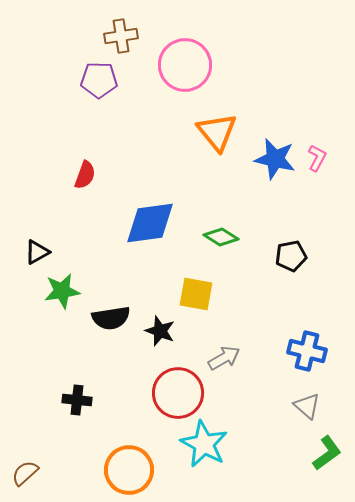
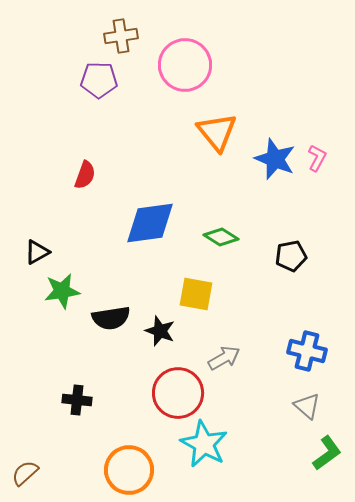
blue star: rotated 9 degrees clockwise
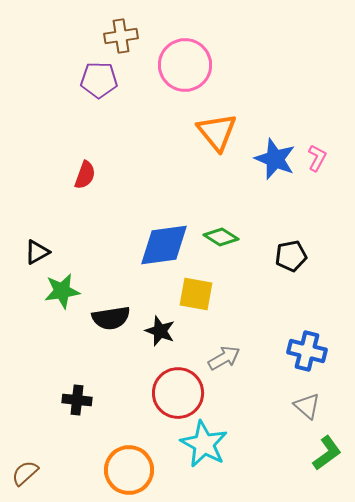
blue diamond: moved 14 px right, 22 px down
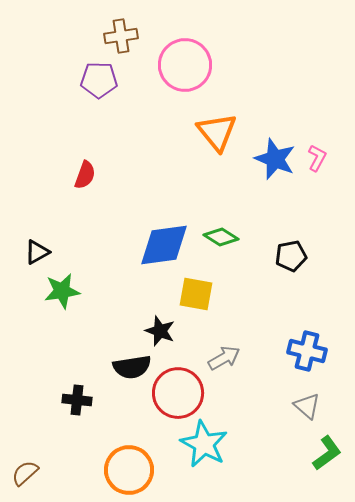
black semicircle: moved 21 px right, 49 px down
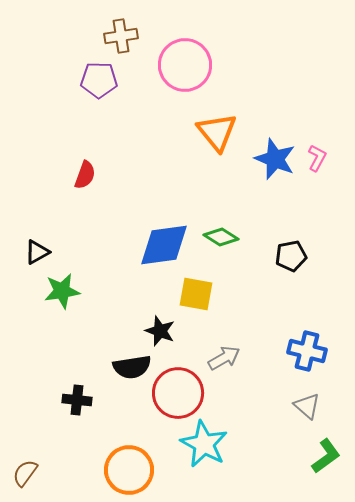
green L-shape: moved 1 px left, 3 px down
brown semicircle: rotated 12 degrees counterclockwise
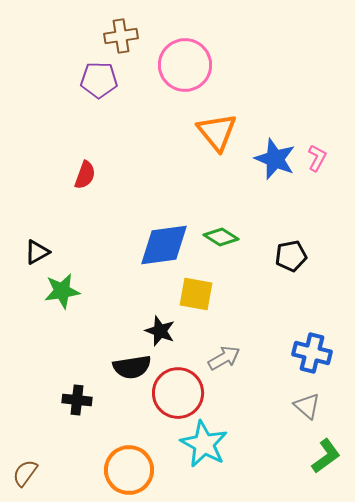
blue cross: moved 5 px right, 2 px down
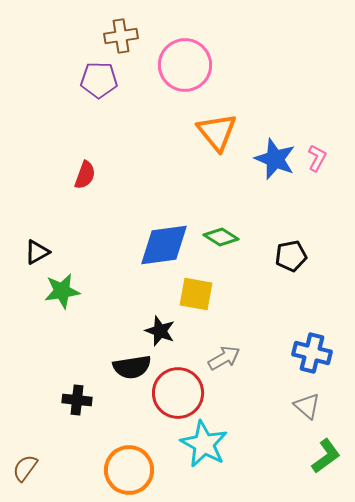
brown semicircle: moved 5 px up
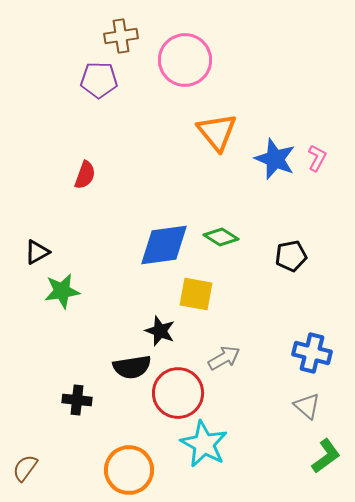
pink circle: moved 5 px up
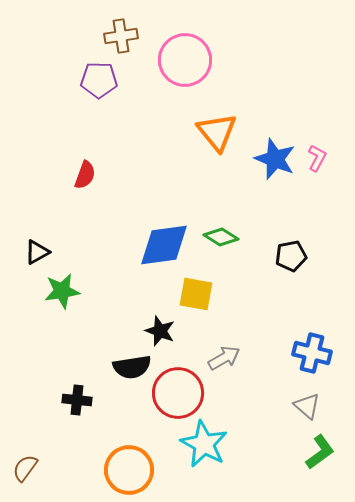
green L-shape: moved 6 px left, 4 px up
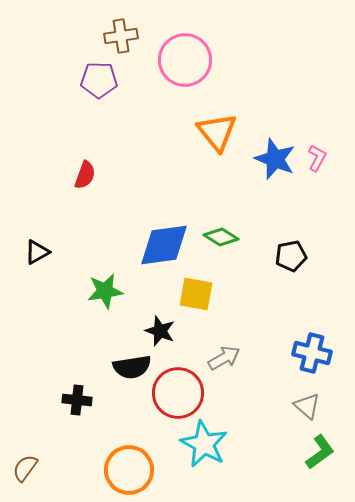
green star: moved 43 px right
